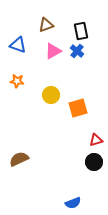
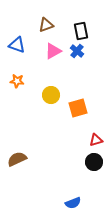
blue triangle: moved 1 px left
brown semicircle: moved 2 px left
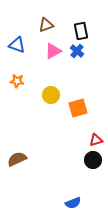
black circle: moved 1 px left, 2 px up
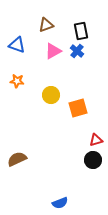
blue semicircle: moved 13 px left
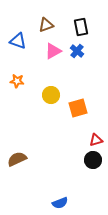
black rectangle: moved 4 px up
blue triangle: moved 1 px right, 4 px up
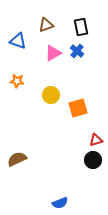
pink triangle: moved 2 px down
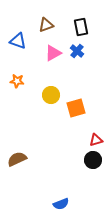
orange square: moved 2 px left
blue semicircle: moved 1 px right, 1 px down
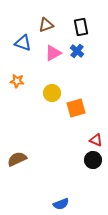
blue triangle: moved 5 px right, 2 px down
yellow circle: moved 1 px right, 2 px up
red triangle: rotated 40 degrees clockwise
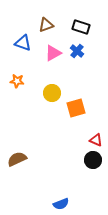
black rectangle: rotated 60 degrees counterclockwise
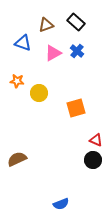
black rectangle: moved 5 px left, 5 px up; rotated 24 degrees clockwise
yellow circle: moved 13 px left
